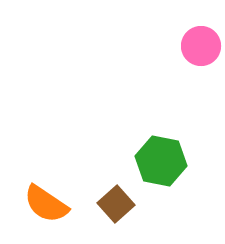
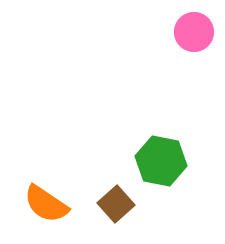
pink circle: moved 7 px left, 14 px up
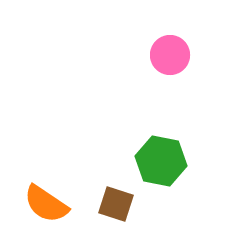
pink circle: moved 24 px left, 23 px down
brown square: rotated 30 degrees counterclockwise
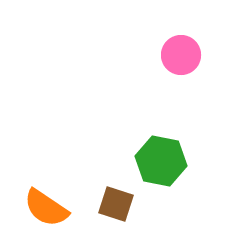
pink circle: moved 11 px right
orange semicircle: moved 4 px down
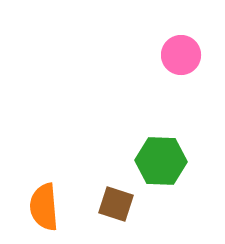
green hexagon: rotated 9 degrees counterclockwise
orange semicircle: moved 2 px left, 1 px up; rotated 51 degrees clockwise
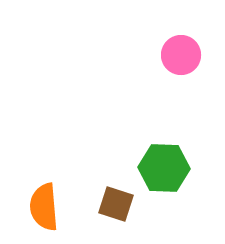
green hexagon: moved 3 px right, 7 px down
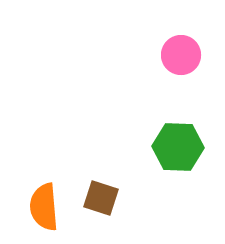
green hexagon: moved 14 px right, 21 px up
brown square: moved 15 px left, 6 px up
